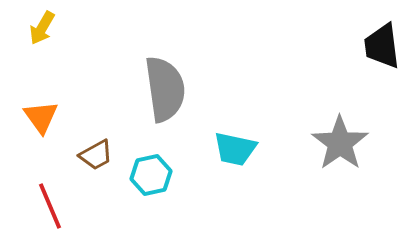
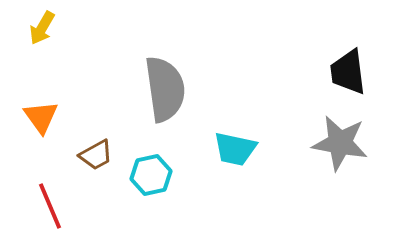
black trapezoid: moved 34 px left, 26 px down
gray star: rotated 26 degrees counterclockwise
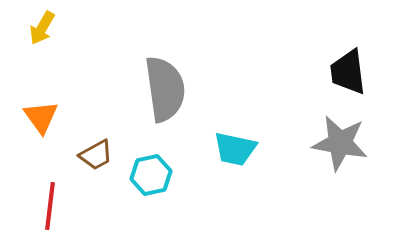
red line: rotated 30 degrees clockwise
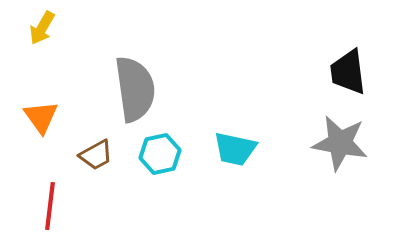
gray semicircle: moved 30 px left
cyan hexagon: moved 9 px right, 21 px up
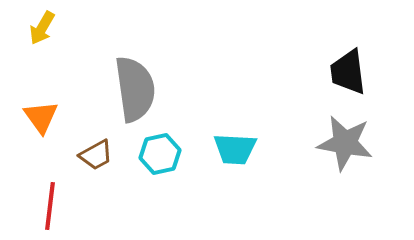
gray star: moved 5 px right
cyan trapezoid: rotated 9 degrees counterclockwise
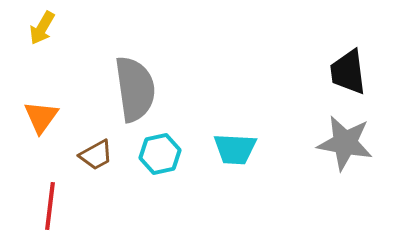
orange triangle: rotated 12 degrees clockwise
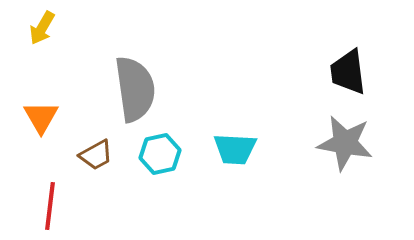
orange triangle: rotated 6 degrees counterclockwise
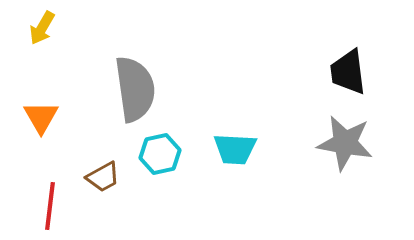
brown trapezoid: moved 7 px right, 22 px down
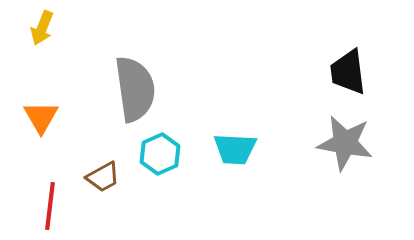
yellow arrow: rotated 8 degrees counterclockwise
cyan hexagon: rotated 12 degrees counterclockwise
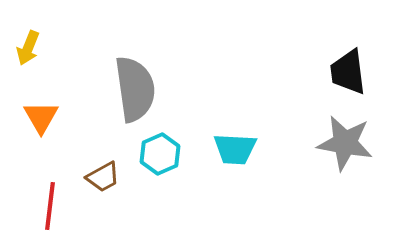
yellow arrow: moved 14 px left, 20 px down
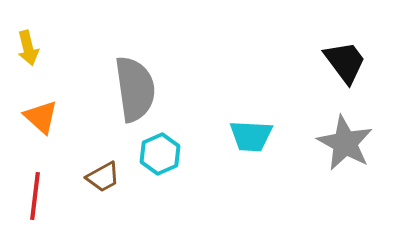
yellow arrow: rotated 36 degrees counterclockwise
black trapezoid: moved 3 px left, 10 px up; rotated 150 degrees clockwise
orange triangle: rotated 18 degrees counterclockwise
gray star: rotated 18 degrees clockwise
cyan trapezoid: moved 16 px right, 13 px up
red line: moved 15 px left, 10 px up
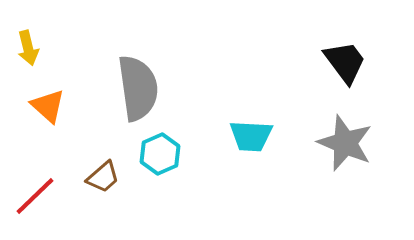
gray semicircle: moved 3 px right, 1 px up
orange triangle: moved 7 px right, 11 px up
gray star: rotated 6 degrees counterclockwise
brown trapezoid: rotated 12 degrees counterclockwise
red line: rotated 39 degrees clockwise
